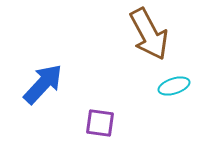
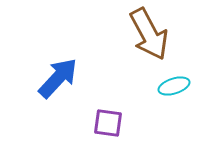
blue arrow: moved 15 px right, 6 px up
purple square: moved 8 px right
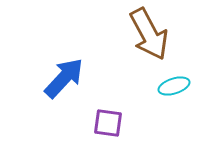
blue arrow: moved 6 px right
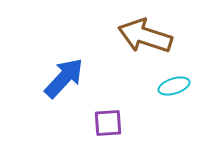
brown arrow: moved 4 px left, 2 px down; rotated 136 degrees clockwise
purple square: rotated 12 degrees counterclockwise
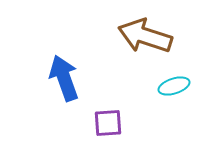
blue arrow: rotated 63 degrees counterclockwise
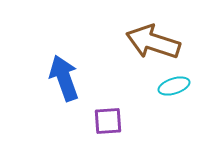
brown arrow: moved 8 px right, 6 px down
purple square: moved 2 px up
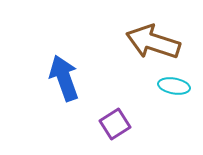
cyan ellipse: rotated 28 degrees clockwise
purple square: moved 7 px right, 3 px down; rotated 28 degrees counterclockwise
